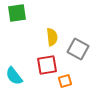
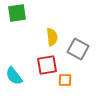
orange square: moved 1 px up; rotated 16 degrees clockwise
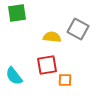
yellow semicircle: rotated 78 degrees counterclockwise
gray square: moved 20 px up
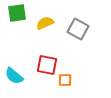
yellow semicircle: moved 7 px left, 14 px up; rotated 30 degrees counterclockwise
red square: rotated 20 degrees clockwise
cyan semicircle: rotated 12 degrees counterclockwise
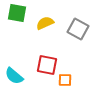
green square: rotated 18 degrees clockwise
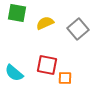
gray square: rotated 20 degrees clockwise
cyan semicircle: moved 3 px up
orange square: moved 2 px up
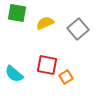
cyan semicircle: moved 1 px down
orange square: moved 1 px right, 1 px up; rotated 32 degrees counterclockwise
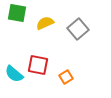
red square: moved 9 px left
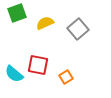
green square: rotated 30 degrees counterclockwise
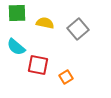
green square: rotated 18 degrees clockwise
yellow semicircle: rotated 36 degrees clockwise
cyan semicircle: moved 2 px right, 27 px up
